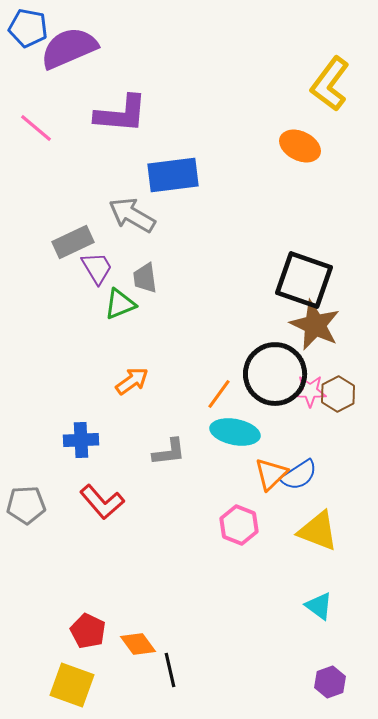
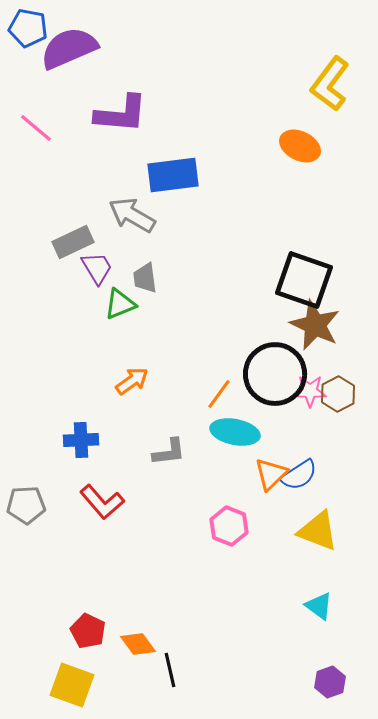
pink hexagon: moved 10 px left, 1 px down
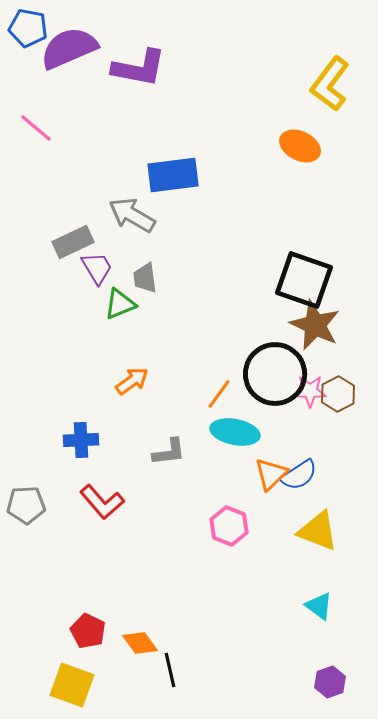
purple L-shape: moved 18 px right, 46 px up; rotated 6 degrees clockwise
orange diamond: moved 2 px right, 1 px up
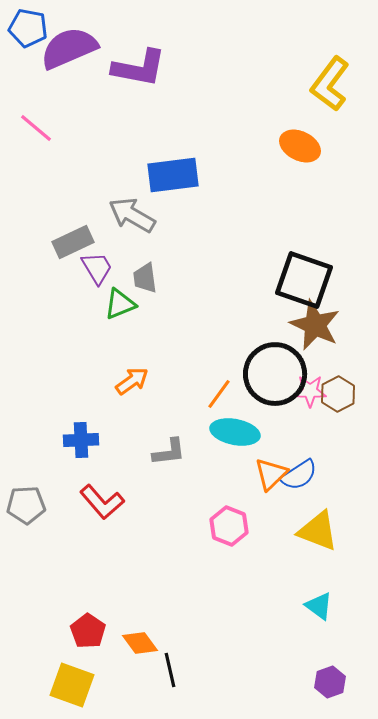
red pentagon: rotated 8 degrees clockwise
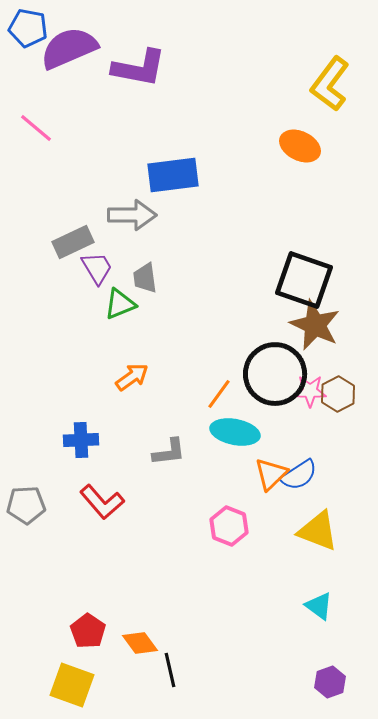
gray arrow: rotated 150 degrees clockwise
orange arrow: moved 4 px up
